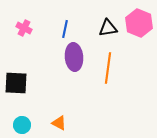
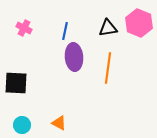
blue line: moved 2 px down
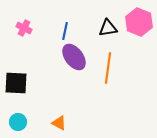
pink hexagon: moved 1 px up
purple ellipse: rotated 32 degrees counterclockwise
cyan circle: moved 4 px left, 3 px up
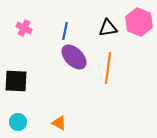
purple ellipse: rotated 8 degrees counterclockwise
black square: moved 2 px up
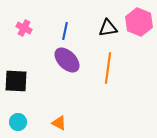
purple ellipse: moved 7 px left, 3 px down
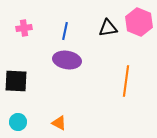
pink cross: rotated 35 degrees counterclockwise
purple ellipse: rotated 36 degrees counterclockwise
orange line: moved 18 px right, 13 px down
